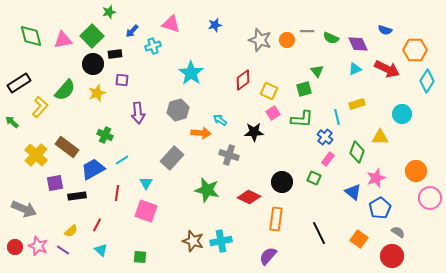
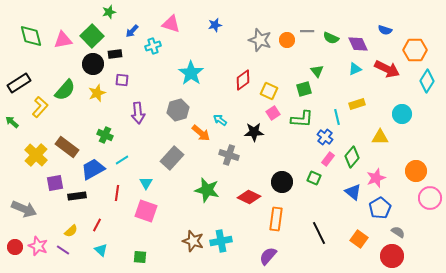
orange arrow at (201, 133): rotated 36 degrees clockwise
green diamond at (357, 152): moved 5 px left, 5 px down; rotated 20 degrees clockwise
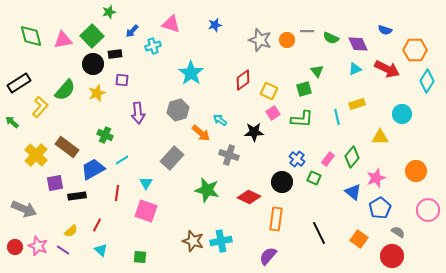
blue cross at (325, 137): moved 28 px left, 22 px down
pink circle at (430, 198): moved 2 px left, 12 px down
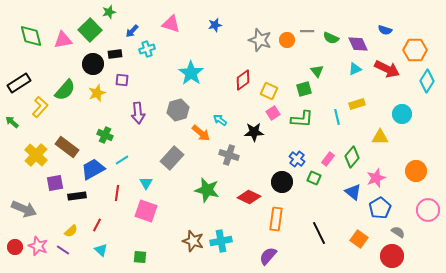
green square at (92, 36): moved 2 px left, 6 px up
cyan cross at (153, 46): moved 6 px left, 3 px down
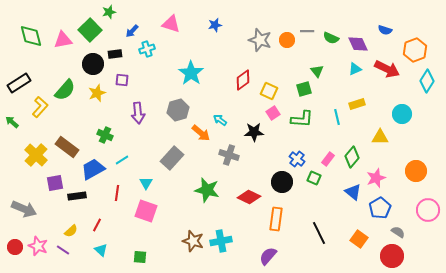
orange hexagon at (415, 50): rotated 20 degrees counterclockwise
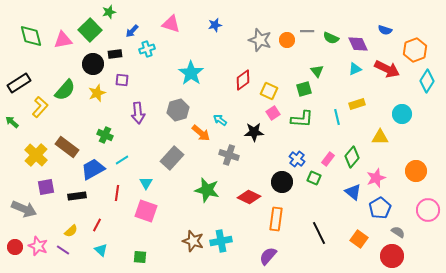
purple square at (55, 183): moved 9 px left, 4 px down
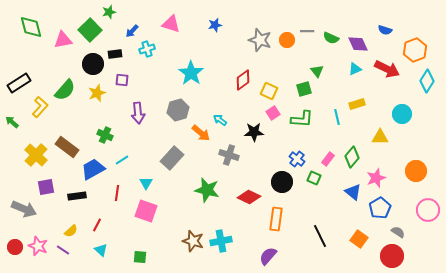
green diamond at (31, 36): moved 9 px up
black line at (319, 233): moved 1 px right, 3 px down
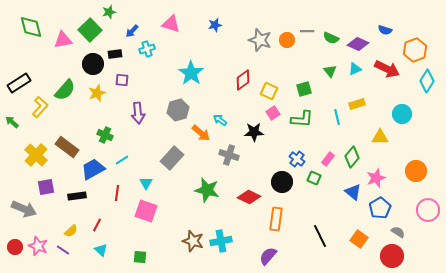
purple diamond at (358, 44): rotated 40 degrees counterclockwise
green triangle at (317, 71): moved 13 px right
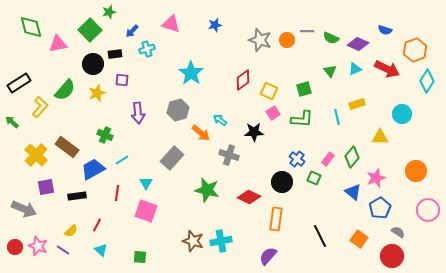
pink triangle at (63, 40): moved 5 px left, 4 px down
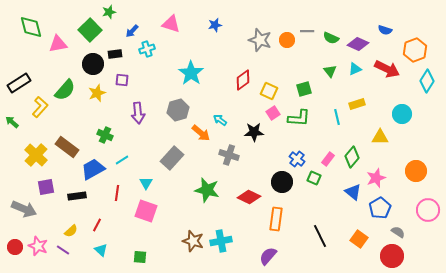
green L-shape at (302, 119): moved 3 px left, 1 px up
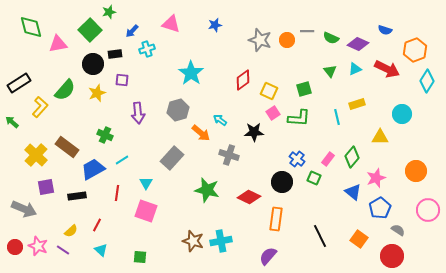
gray semicircle at (398, 232): moved 2 px up
